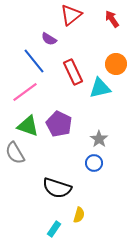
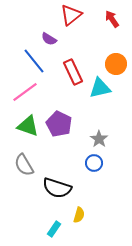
gray semicircle: moved 9 px right, 12 px down
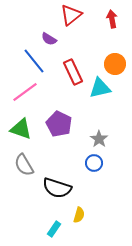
red arrow: rotated 24 degrees clockwise
orange circle: moved 1 px left
green triangle: moved 7 px left, 3 px down
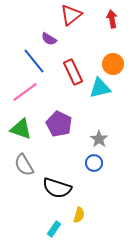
orange circle: moved 2 px left
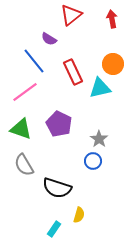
blue circle: moved 1 px left, 2 px up
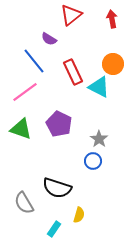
cyan triangle: moved 1 px left, 1 px up; rotated 40 degrees clockwise
gray semicircle: moved 38 px down
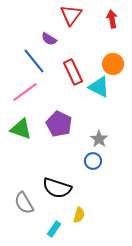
red triangle: rotated 15 degrees counterclockwise
